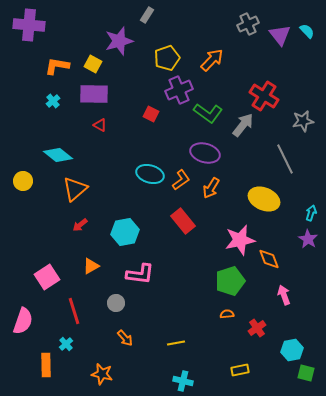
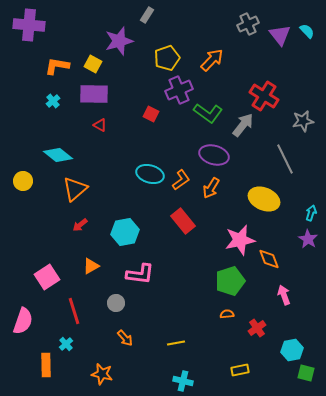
purple ellipse at (205, 153): moved 9 px right, 2 px down
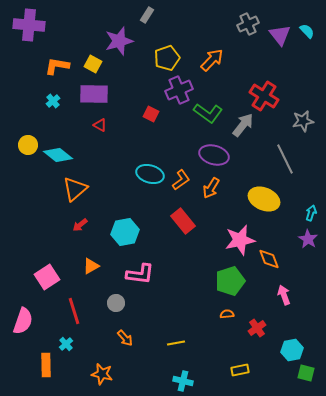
yellow circle at (23, 181): moved 5 px right, 36 px up
